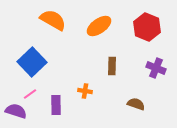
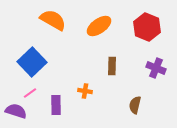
pink line: moved 1 px up
brown semicircle: moved 1 px left, 1 px down; rotated 96 degrees counterclockwise
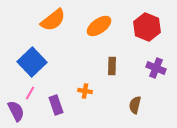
orange semicircle: rotated 112 degrees clockwise
pink line: rotated 24 degrees counterclockwise
purple rectangle: rotated 18 degrees counterclockwise
purple semicircle: rotated 45 degrees clockwise
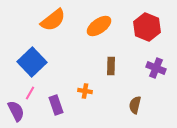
brown rectangle: moved 1 px left
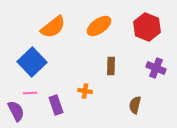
orange semicircle: moved 7 px down
pink line: rotated 56 degrees clockwise
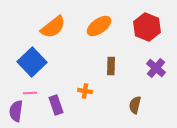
purple cross: rotated 18 degrees clockwise
purple semicircle: rotated 145 degrees counterclockwise
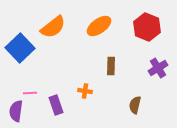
blue square: moved 12 px left, 14 px up
purple cross: moved 2 px right; rotated 18 degrees clockwise
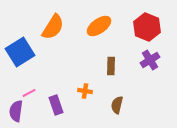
orange semicircle: rotated 20 degrees counterclockwise
blue square: moved 4 px down; rotated 12 degrees clockwise
purple cross: moved 8 px left, 8 px up
pink line: moved 1 px left; rotated 24 degrees counterclockwise
brown semicircle: moved 18 px left
